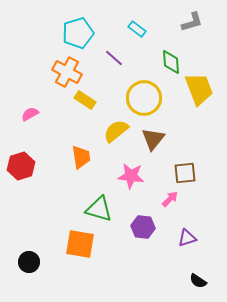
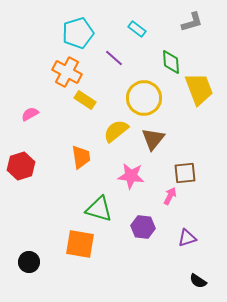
pink arrow: moved 3 px up; rotated 18 degrees counterclockwise
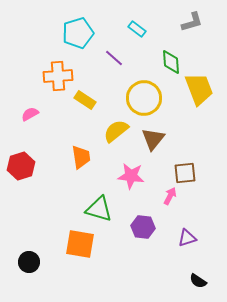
orange cross: moved 9 px left, 4 px down; rotated 32 degrees counterclockwise
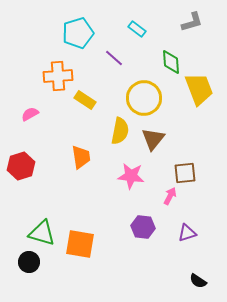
yellow semicircle: moved 4 px right; rotated 140 degrees clockwise
green triangle: moved 57 px left, 24 px down
purple triangle: moved 5 px up
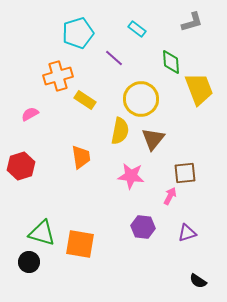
orange cross: rotated 12 degrees counterclockwise
yellow circle: moved 3 px left, 1 px down
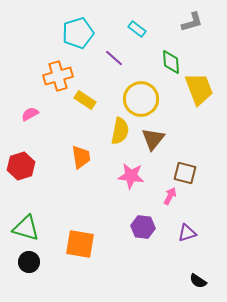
brown square: rotated 20 degrees clockwise
green triangle: moved 16 px left, 5 px up
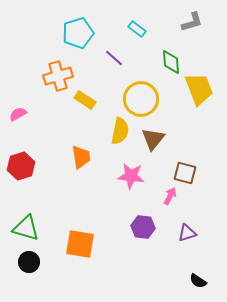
pink semicircle: moved 12 px left
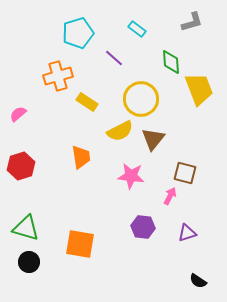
yellow rectangle: moved 2 px right, 2 px down
pink semicircle: rotated 12 degrees counterclockwise
yellow semicircle: rotated 52 degrees clockwise
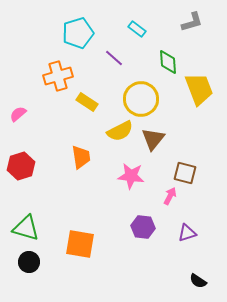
green diamond: moved 3 px left
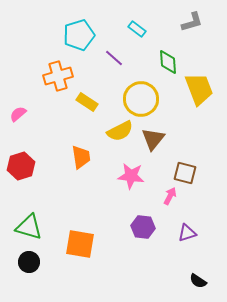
cyan pentagon: moved 1 px right, 2 px down
green triangle: moved 3 px right, 1 px up
